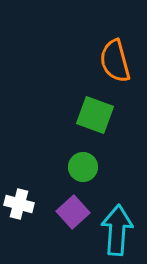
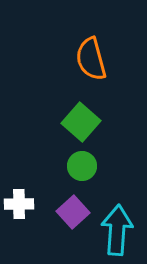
orange semicircle: moved 24 px left, 2 px up
green square: moved 14 px left, 7 px down; rotated 21 degrees clockwise
green circle: moved 1 px left, 1 px up
white cross: rotated 16 degrees counterclockwise
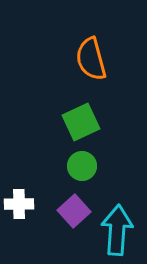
green square: rotated 24 degrees clockwise
purple square: moved 1 px right, 1 px up
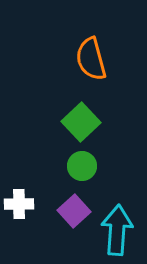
green square: rotated 18 degrees counterclockwise
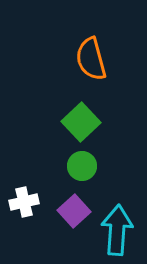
white cross: moved 5 px right, 2 px up; rotated 12 degrees counterclockwise
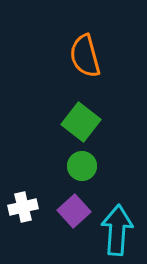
orange semicircle: moved 6 px left, 3 px up
green square: rotated 9 degrees counterclockwise
white cross: moved 1 px left, 5 px down
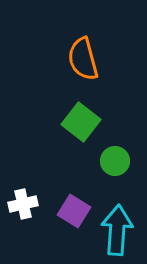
orange semicircle: moved 2 px left, 3 px down
green circle: moved 33 px right, 5 px up
white cross: moved 3 px up
purple square: rotated 16 degrees counterclockwise
